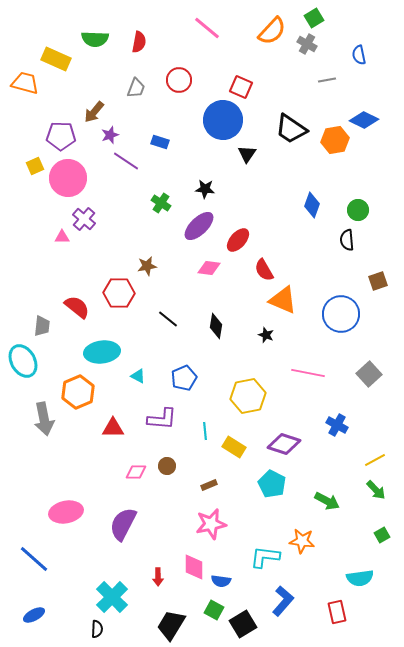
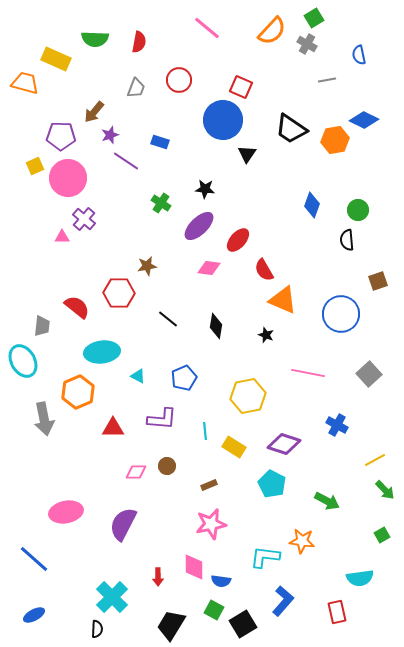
green arrow at (376, 490): moved 9 px right
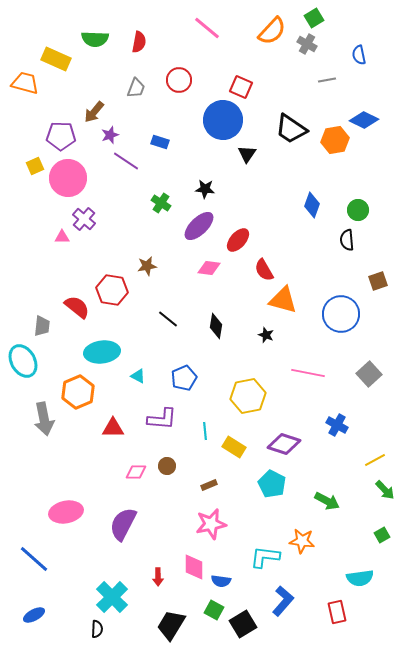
red hexagon at (119, 293): moved 7 px left, 3 px up; rotated 8 degrees clockwise
orange triangle at (283, 300): rotated 8 degrees counterclockwise
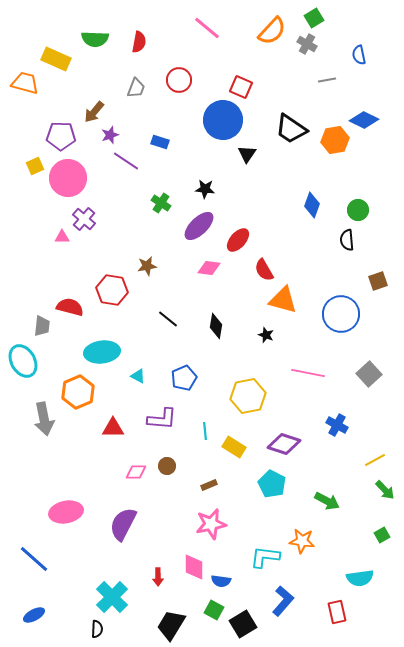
red semicircle at (77, 307): moved 7 px left; rotated 24 degrees counterclockwise
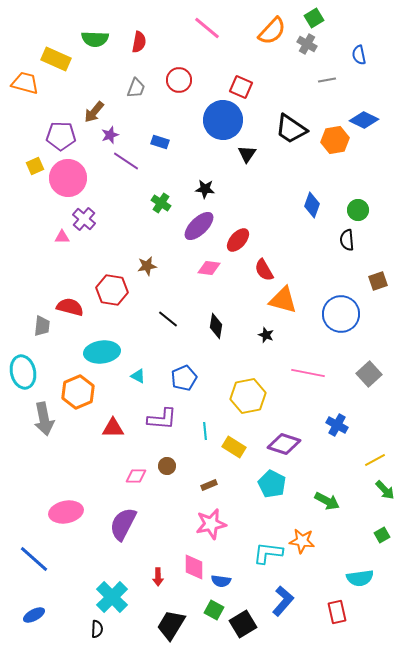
cyan ellipse at (23, 361): moved 11 px down; rotated 16 degrees clockwise
pink diamond at (136, 472): moved 4 px down
cyan L-shape at (265, 557): moved 3 px right, 4 px up
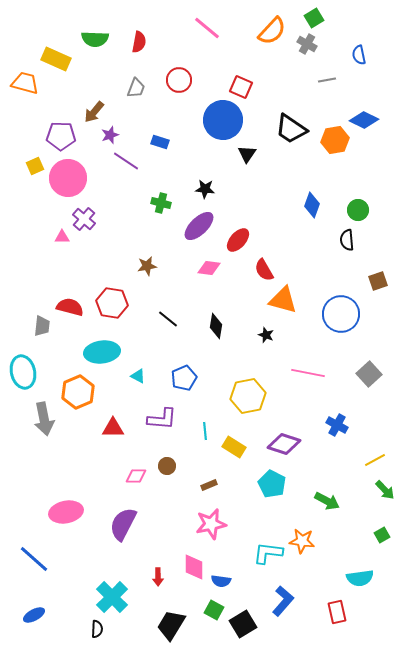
green cross at (161, 203): rotated 18 degrees counterclockwise
red hexagon at (112, 290): moved 13 px down
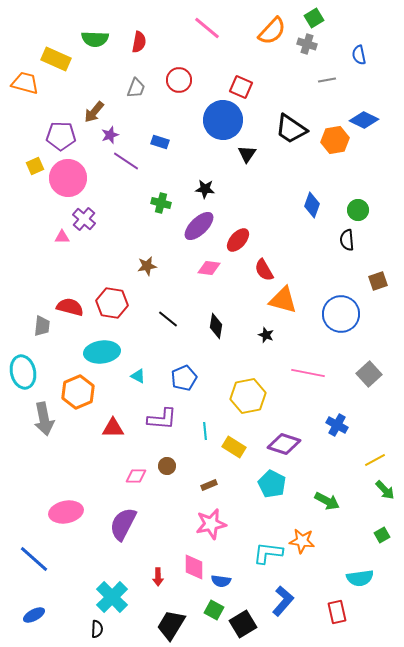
gray cross at (307, 44): rotated 12 degrees counterclockwise
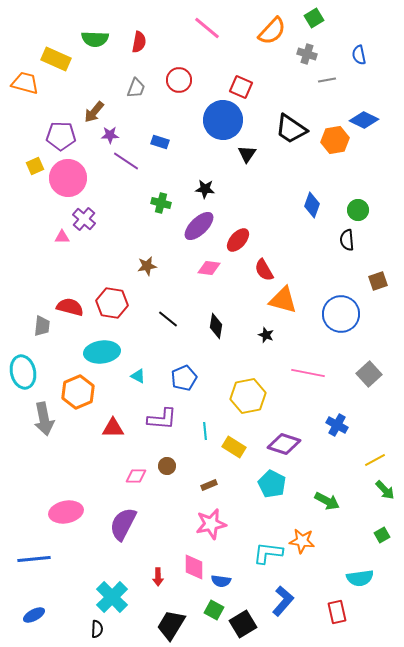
gray cross at (307, 44): moved 10 px down
purple star at (110, 135): rotated 18 degrees clockwise
blue line at (34, 559): rotated 48 degrees counterclockwise
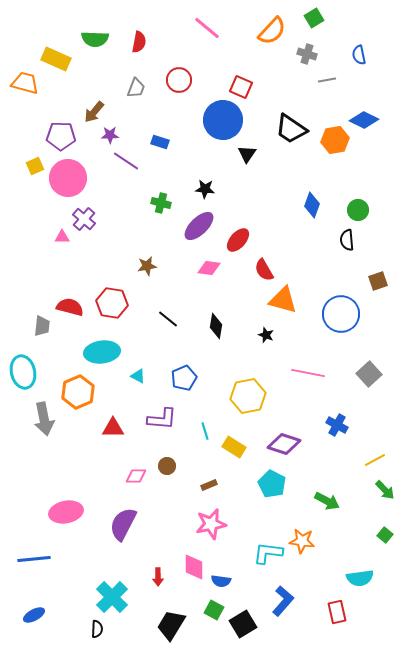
cyan line at (205, 431): rotated 12 degrees counterclockwise
green square at (382, 535): moved 3 px right; rotated 21 degrees counterclockwise
